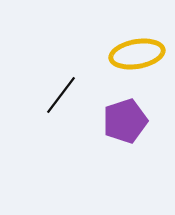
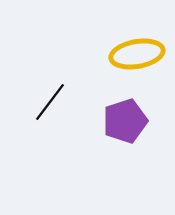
black line: moved 11 px left, 7 px down
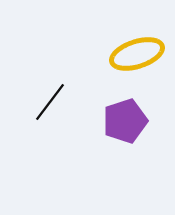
yellow ellipse: rotated 8 degrees counterclockwise
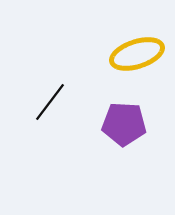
purple pentagon: moved 1 px left, 3 px down; rotated 21 degrees clockwise
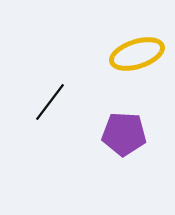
purple pentagon: moved 10 px down
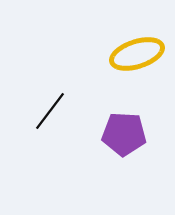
black line: moved 9 px down
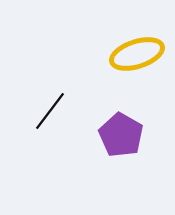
purple pentagon: moved 3 px left, 1 px down; rotated 27 degrees clockwise
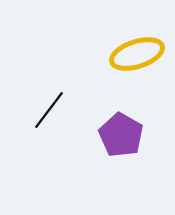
black line: moved 1 px left, 1 px up
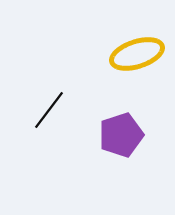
purple pentagon: rotated 24 degrees clockwise
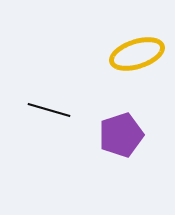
black line: rotated 69 degrees clockwise
